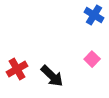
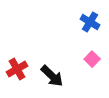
blue cross: moved 4 px left, 7 px down
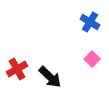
black arrow: moved 2 px left, 1 px down
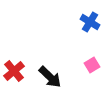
pink square: moved 6 px down; rotated 14 degrees clockwise
red cross: moved 3 px left, 2 px down; rotated 10 degrees counterclockwise
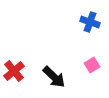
blue cross: rotated 12 degrees counterclockwise
black arrow: moved 4 px right
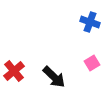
pink square: moved 2 px up
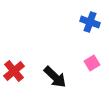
black arrow: moved 1 px right
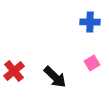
blue cross: rotated 18 degrees counterclockwise
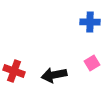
red cross: rotated 30 degrees counterclockwise
black arrow: moved 1 px left, 2 px up; rotated 125 degrees clockwise
